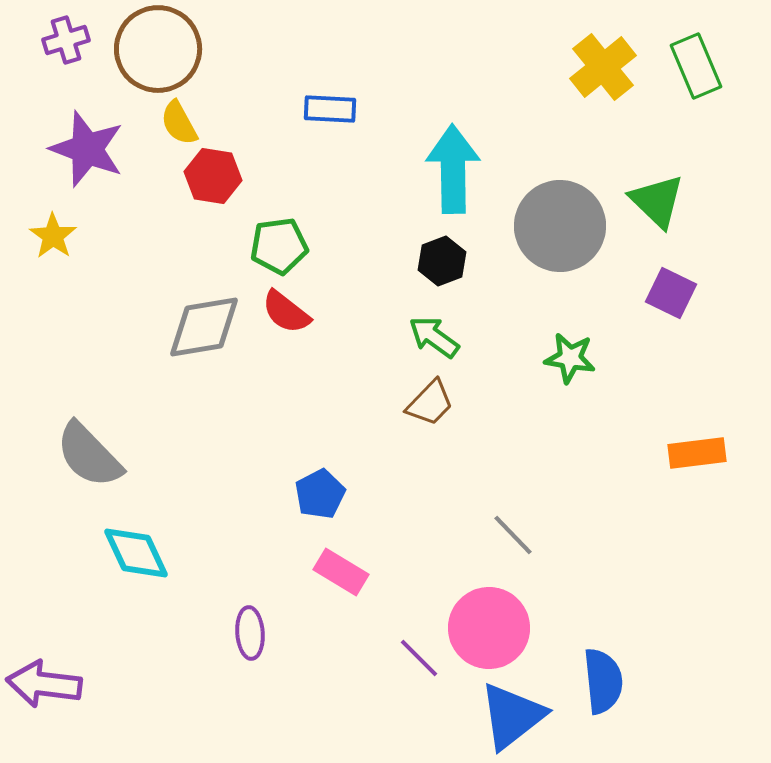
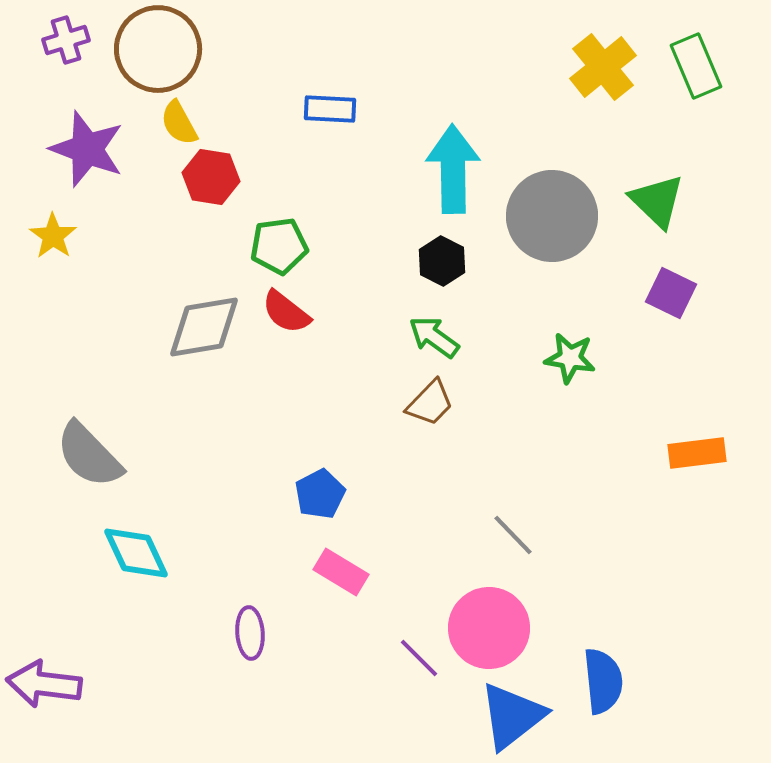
red hexagon: moved 2 px left, 1 px down
gray circle: moved 8 px left, 10 px up
black hexagon: rotated 12 degrees counterclockwise
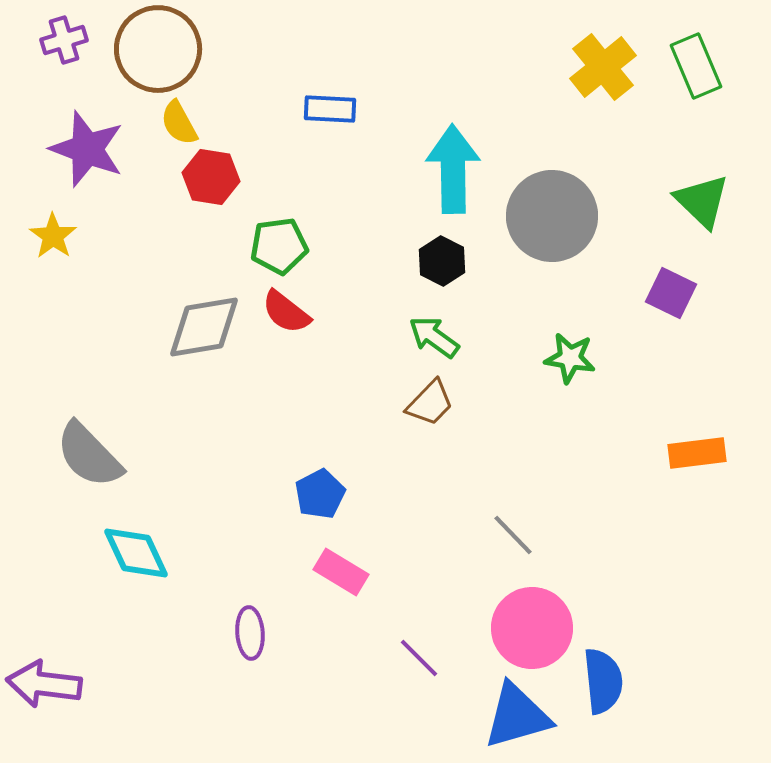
purple cross: moved 2 px left
green triangle: moved 45 px right
pink circle: moved 43 px right
blue triangle: moved 5 px right; rotated 22 degrees clockwise
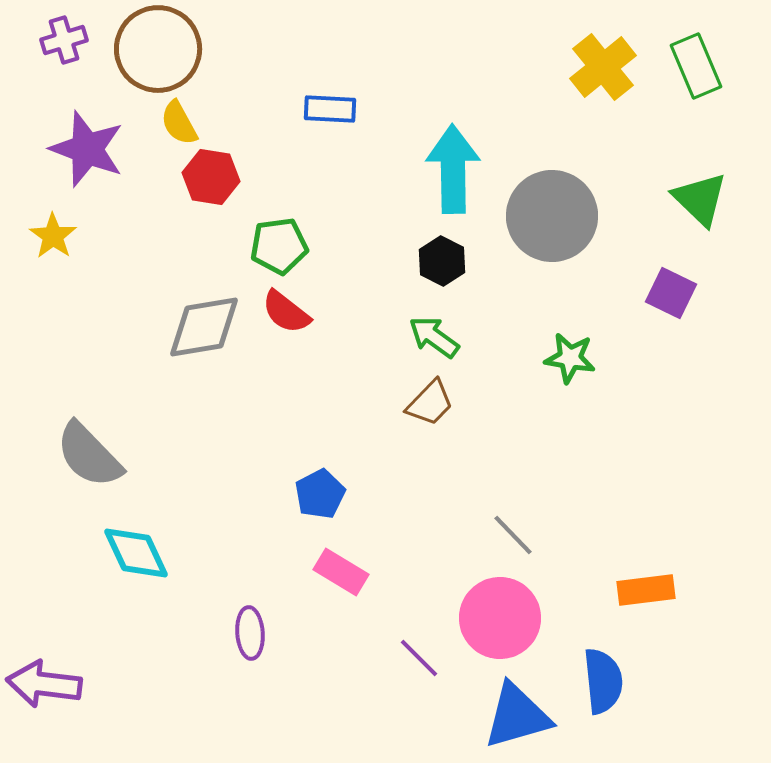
green triangle: moved 2 px left, 2 px up
orange rectangle: moved 51 px left, 137 px down
pink circle: moved 32 px left, 10 px up
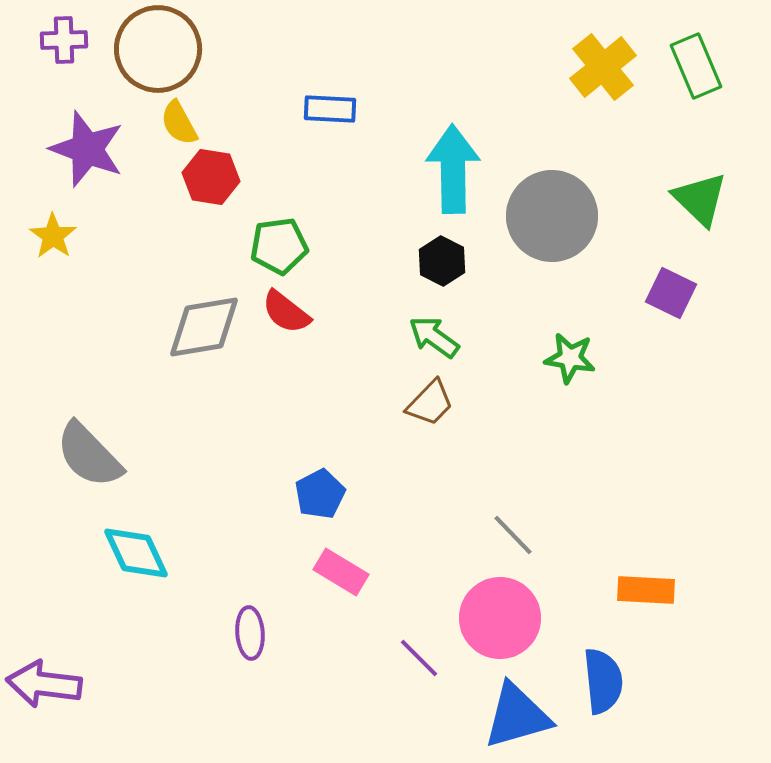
purple cross: rotated 15 degrees clockwise
orange rectangle: rotated 10 degrees clockwise
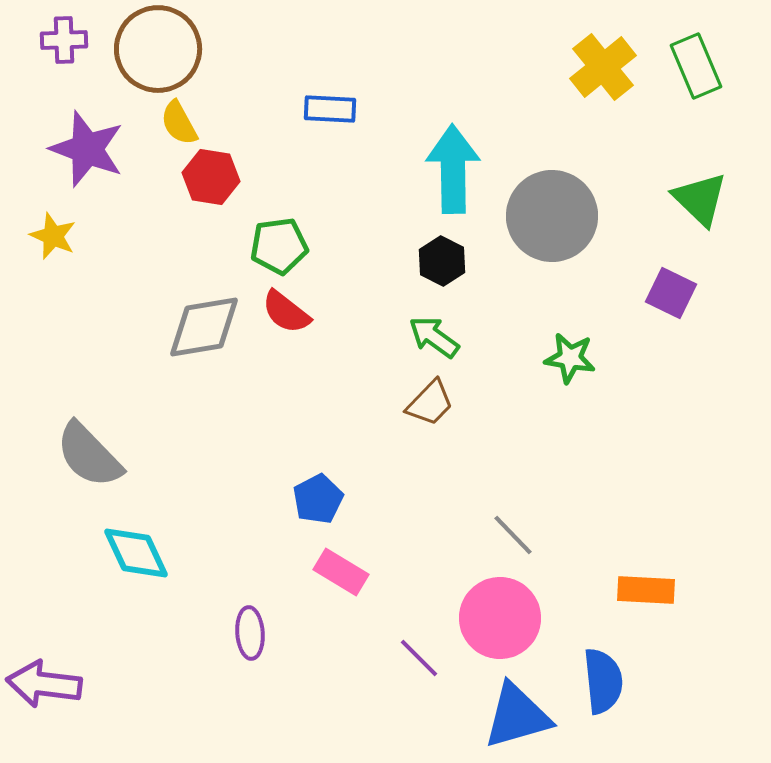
yellow star: rotated 12 degrees counterclockwise
blue pentagon: moved 2 px left, 5 px down
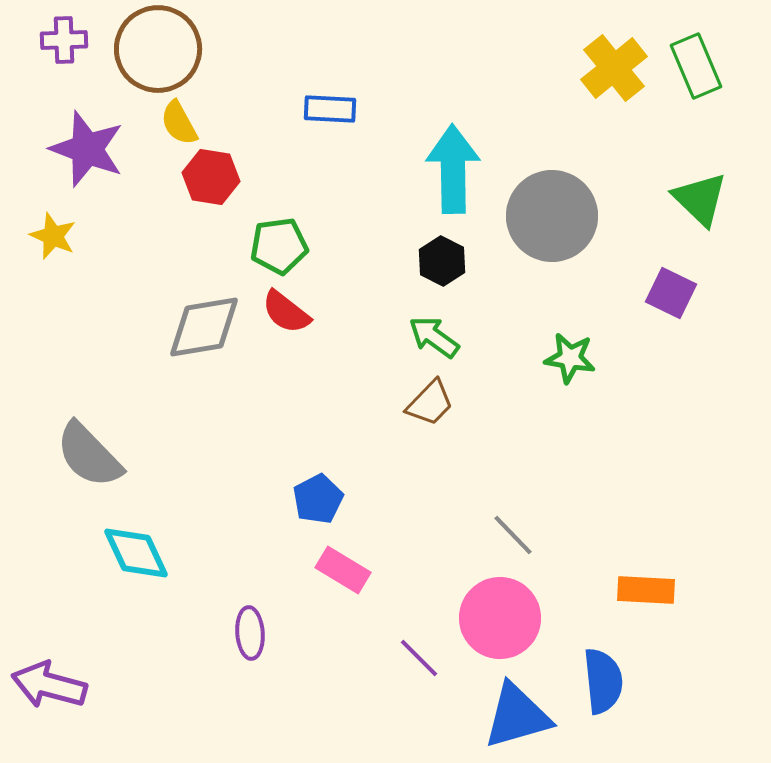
yellow cross: moved 11 px right, 1 px down
pink rectangle: moved 2 px right, 2 px up
purple arrow: moved 5 px right, 1 px down; rotated 8 degrees clockwise
